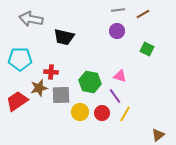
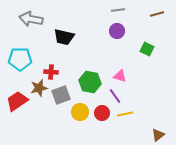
brown line: moved 14 px right; rotated 16 degrees clockwise
gray square: rotated 18 degrees counterclockwise
yellow line: rotated 49 degrees clockwise
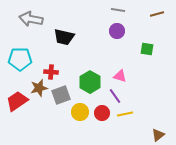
gray line: rotated 16 degrees clockwise
green square: rotated 16 degrees counterclockwise
green hexagon: rotated 20 degrees clockwise
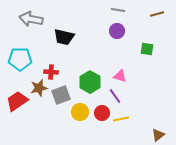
yellow line: moved 4 px left, 5 px down
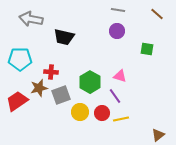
brown line: rotated 56 degrees clockwise
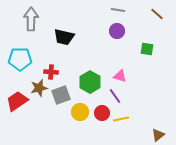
gray arrow: rotated 80 degrees clockwise
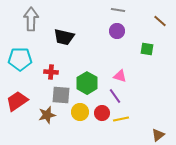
brown line: moved 3 px right, 7 px down
green hexagon: moved 3 px left, 1 px down
brown star: moved 8 px right, 27 px down
gray square: rotated 24 degrees clockwise
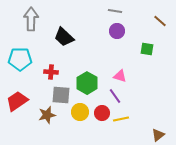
gray line: moved 3 px left, 1 px down
black trapezoid: rotated 30 degrees clockwise
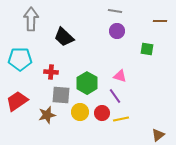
brown line: rotated 40 degrees counterclockwise
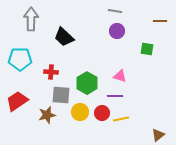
purple line: rotated 56 degrees counterclockwise
